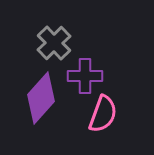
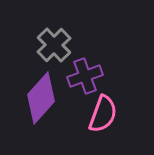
gray cross: moved 2 px down
purple cross: rotated 20 degrees counterclockwise
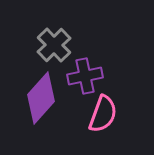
purple cross: rotated 8 degrees clockwise
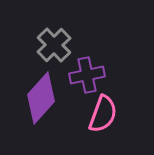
purple cross: moved 2 px right, 1 px up
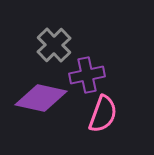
purple diamond: rotated 60 degrees clockwise
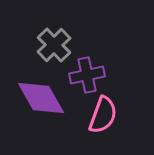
purple diamond: rotated 48 degrees clockwise
pink semicircle: moved 1 px down
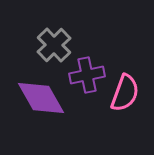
pink semicircle: moved 22 px right, 22 px up
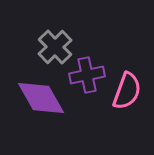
gray cross: moved 1 px right, 2 px down
pink semicircle: moved 2 px right, 2 px up
